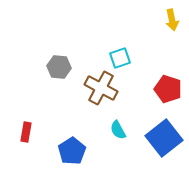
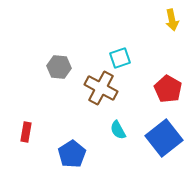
red pentagon: rotated 12 degrees clockwise
blue pentagon: moved 3 px down
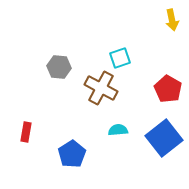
cyan semicircle: rotated 114 degrees clockwise
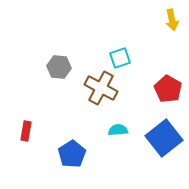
red rectangle: moved 1 px up
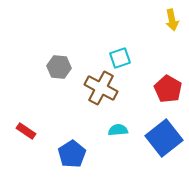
red rectangle: rotated 66 degrees counterclockwise
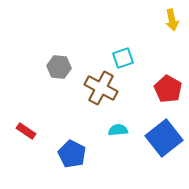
cyan square: moved 3 px right
blue pentagon: rotated 12 degrees counterclockwise
